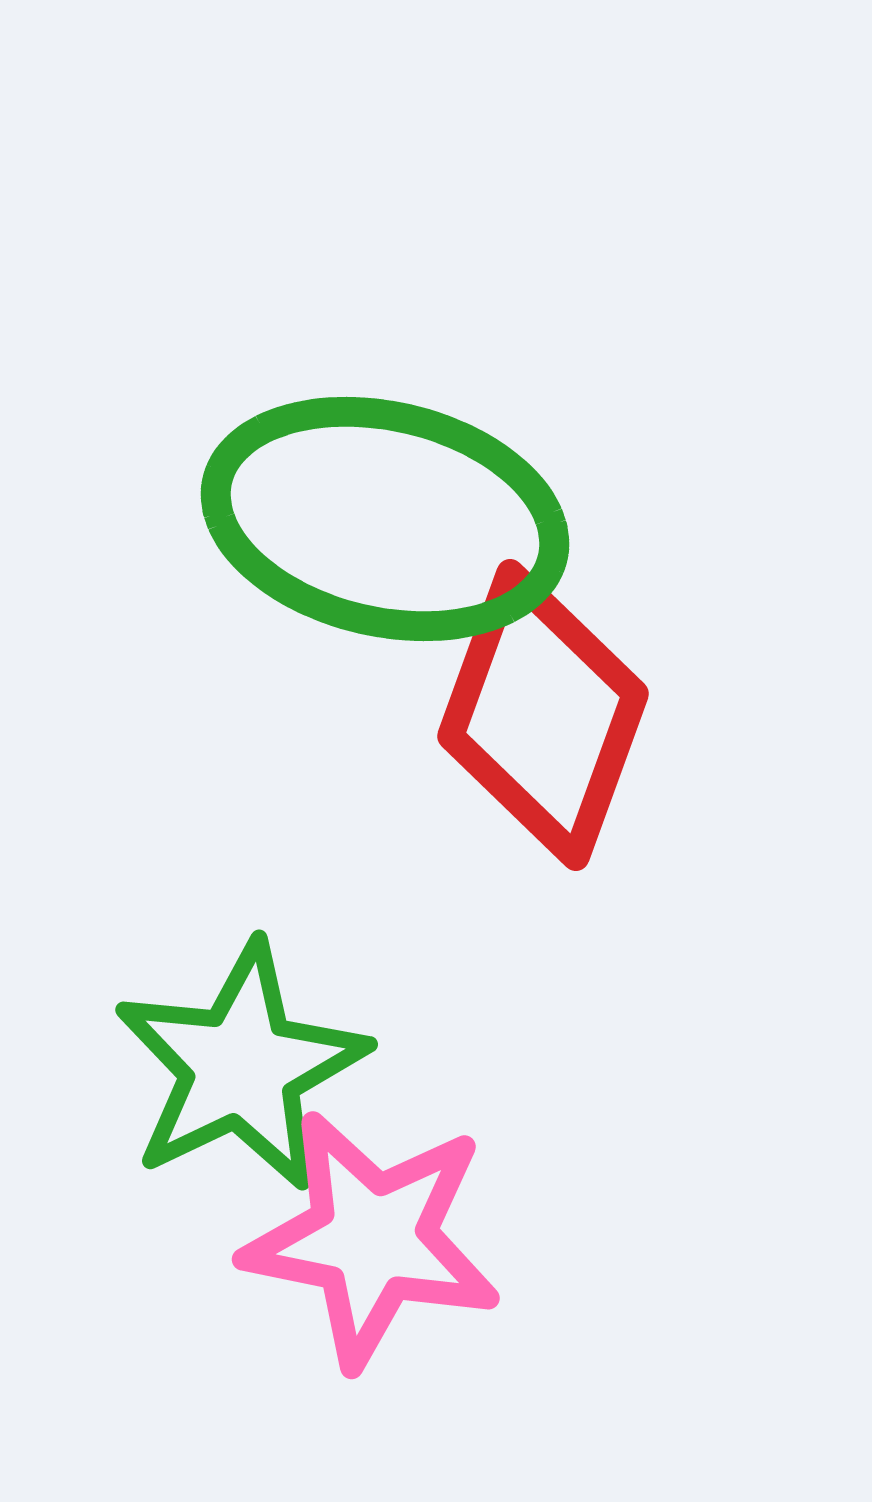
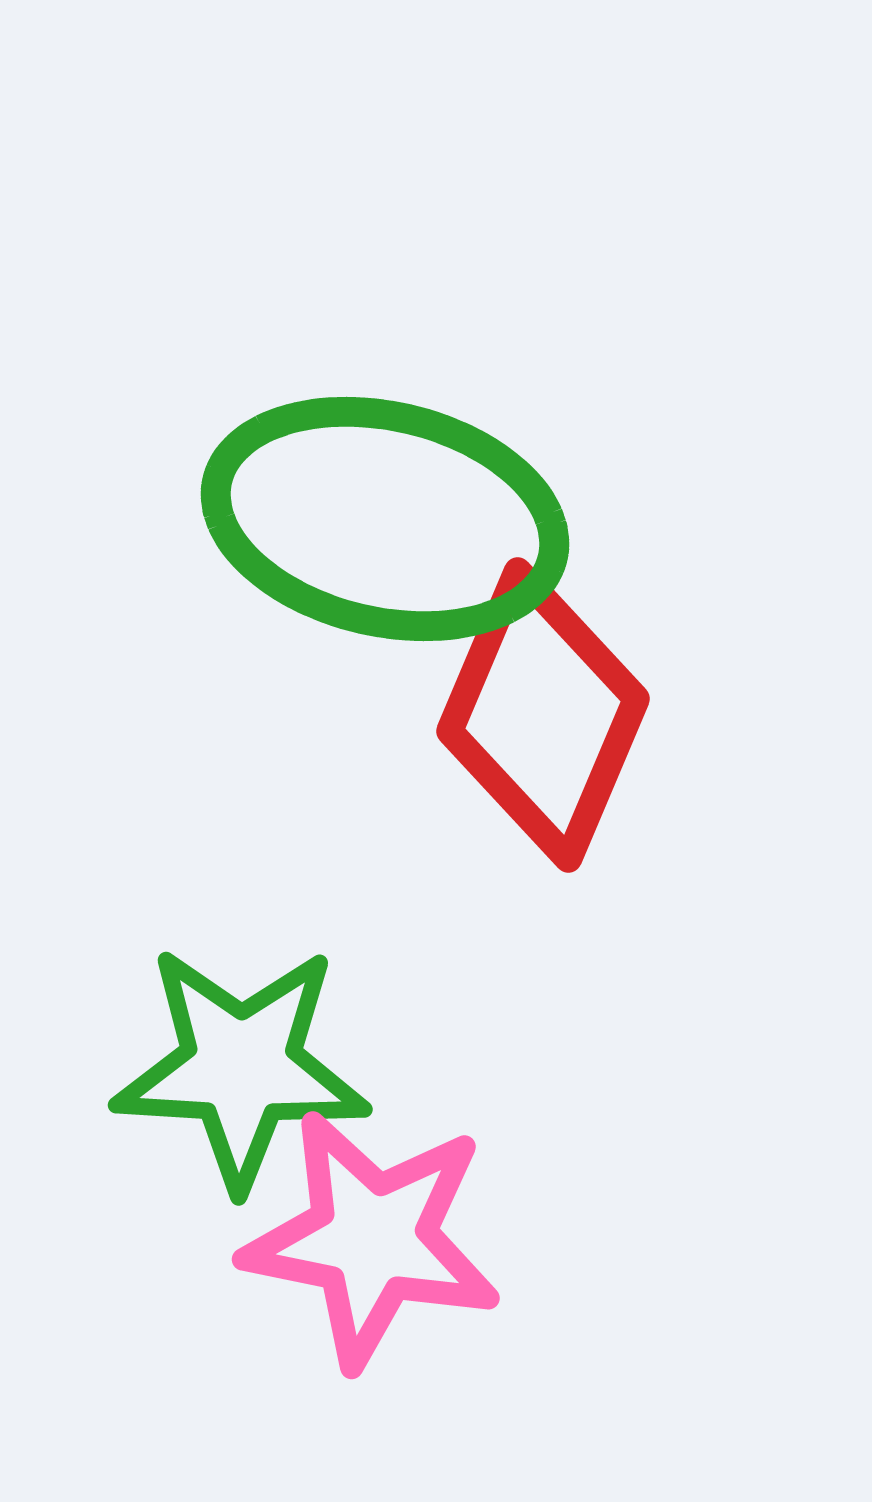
red diamond: rotated 3 degrees clockwise
green star: rotated 29 degrees clockwise
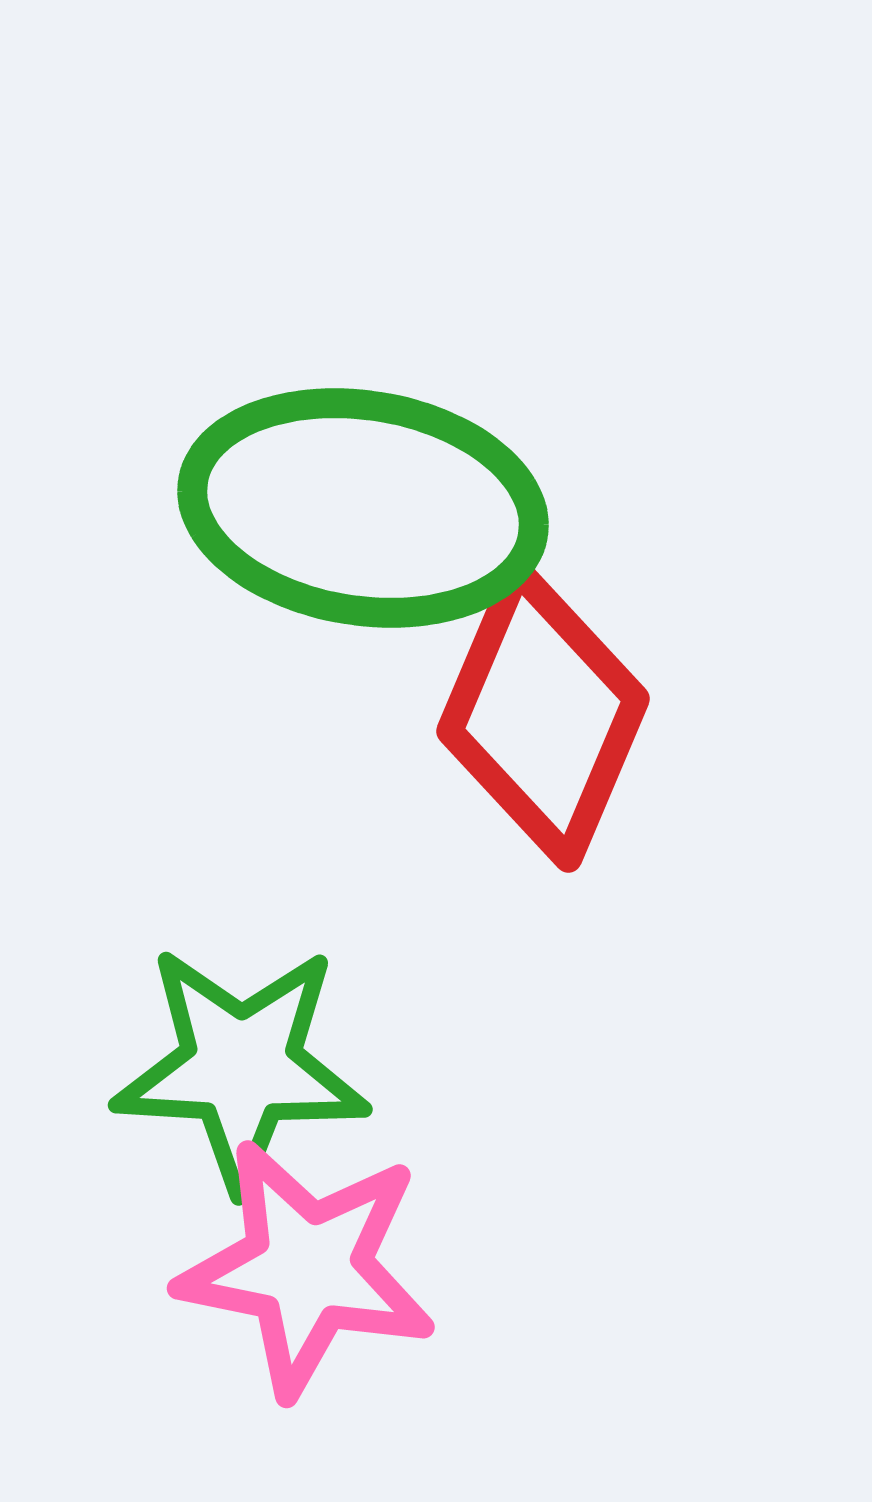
green ellipse: moved 22 px left, 11 px up; rotated 4 degrees counterclockwise
pink star: moved 65 px left, 29 px down
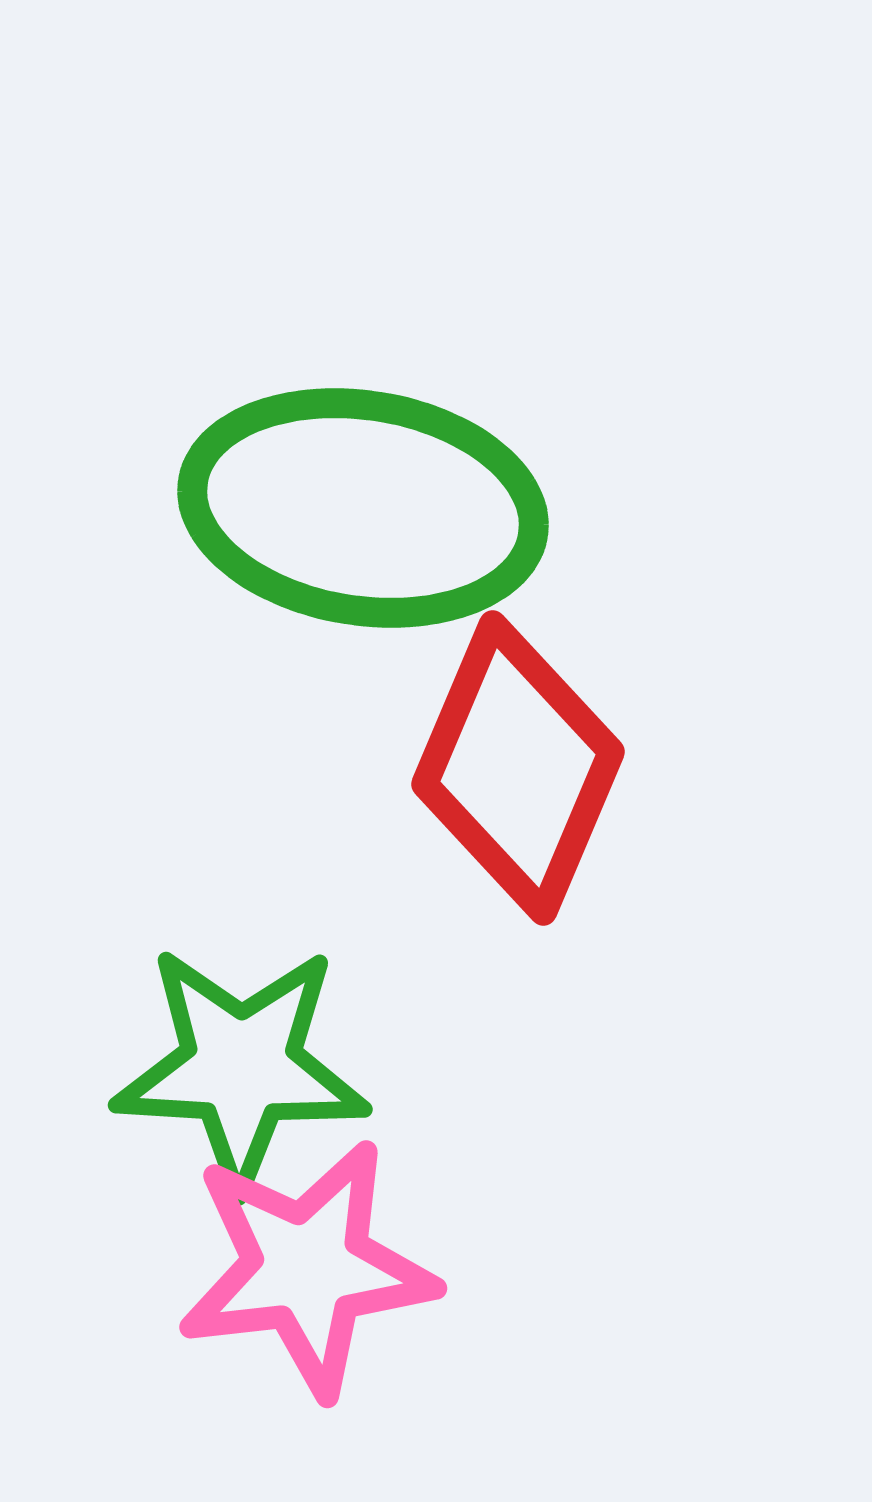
red diamond: moved 25 px left, 53 px down
pink star: rotated 18 degrees counterclockwise
